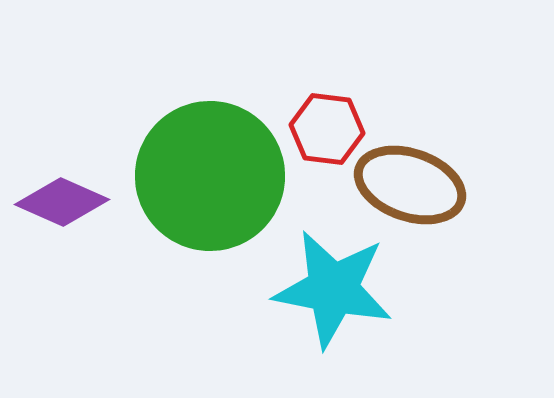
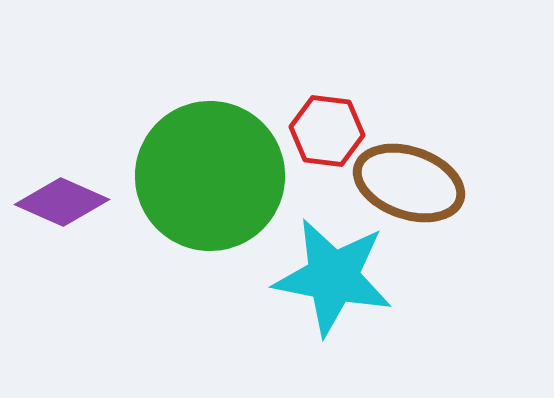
red hexagon: moved 2 px down
brown ellipse: moved 1 px left, 2 px up
cyan star: moved 12 px up
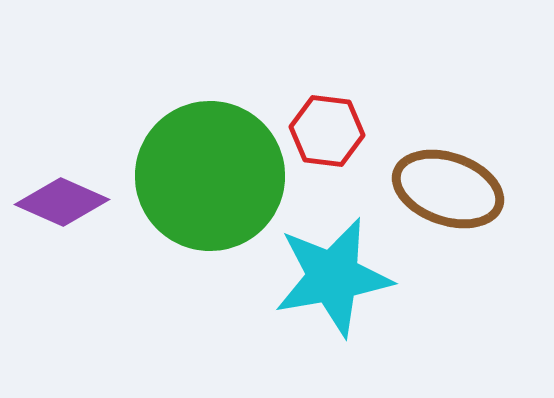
brown ellipse: moved 39 px right, 6 px down
cyan star: rotated 21 degrees counterclockwise
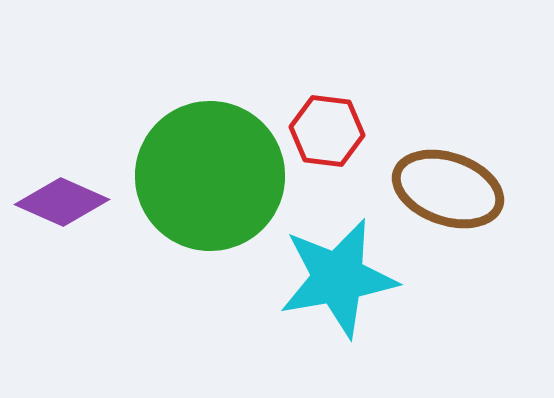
cyan star: moved 5 px right, 1 px down
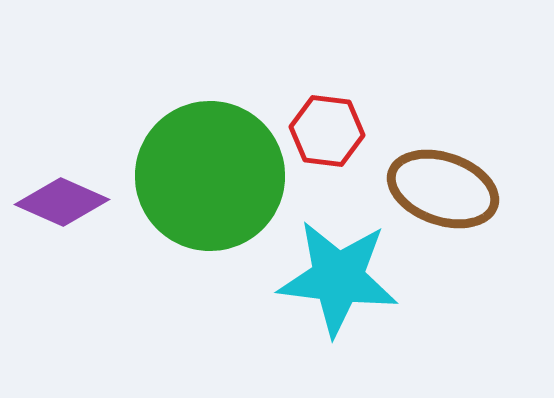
brown ellipse: moved 5 px left
cyan star: rotated 17 degrees clockwise
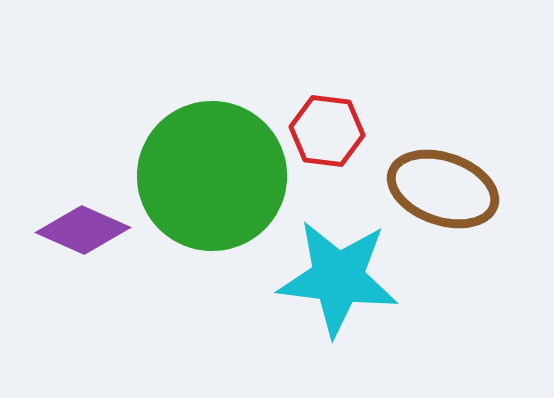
green circle: moved 2 px right
purple diamond: moved 21 px right, 28 px down
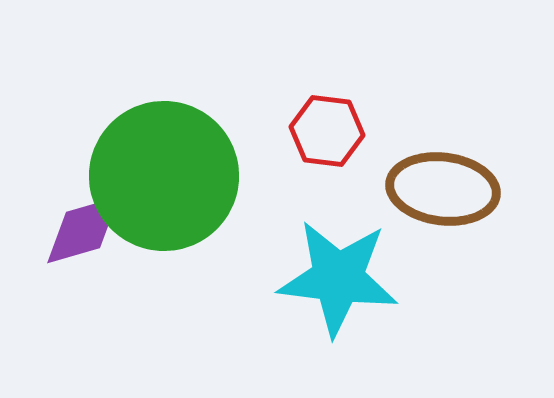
green circle: moved 48 px left
brown ellipse: rotated 12 degrees counterclockwise
purple diamond: rotated 40 degrees counterclockwise
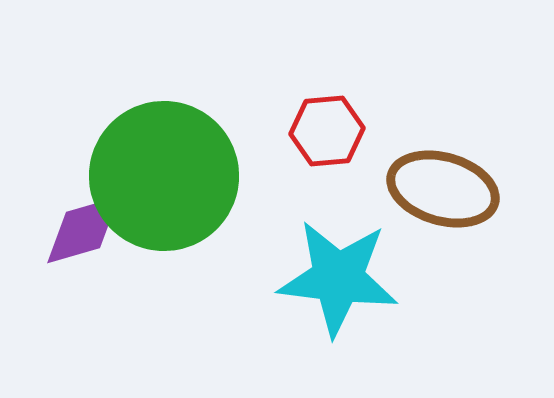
red hexagon: rotated 12 degrees counterclockwise
brown ellipse: rotated 9 degrees clockwise
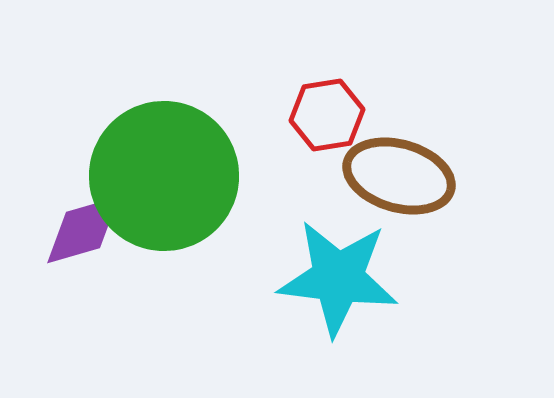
red hexagon: moved 16 px up; rotated 4 degrees counterclockwise
brown ellipse: moved 44 px left, 13 px up
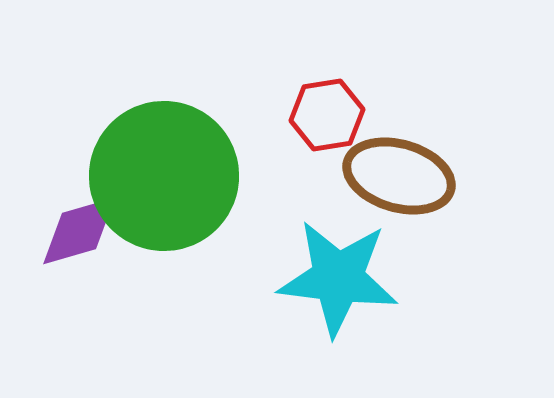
purple diamond: moved 4 px left, 1 px down
